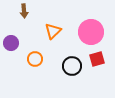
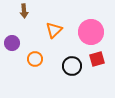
orange triangle: moved 1 px right, 1 px up
purple circle: moved 1 px right
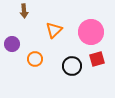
purple circle: moved 1 px down
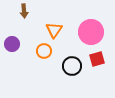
orange triangle: rotated 12 degrees counterclockwise
orange circle: moved 9 px right, 8 px up
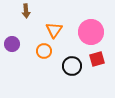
brown arrow: moved 2 px right
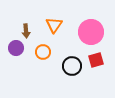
brown arrow: moved 20 px down
orange triangle: moved 5 px up
purple circle: moved 4 px right, 4 px down
orange circle: moved 1 px left, 1 px down
red square: moved 1 px left, 1 px down
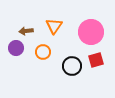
orange triangle: moved 1 px down
brown arrow: rotated 88 degrees clockwise
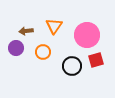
pink circle: moved 4 px left, 3 px down
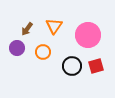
brown arrow: moved 1 px right, 2 px up; rotated 48 degrees counterclockwise
pink circle: moved 1 px right
purple circle: moved 1 px right
red square: moved 6 px down
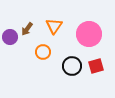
pink circle: moved 1 px right, 1 px up
purple circle: moved 7 px left, 11 px up
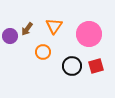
purple circle: moved 1 px up
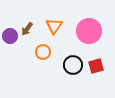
pink circle: moved 3 px up
black circle: moved 1 px right, 1 px up
